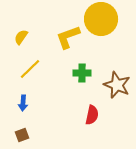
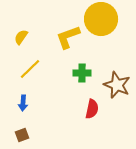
red semicircle: moved 6 px up
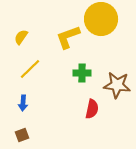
brown star: rotated 16 degrees counterclockwise
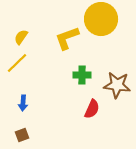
yellow L-shape: moved 1 px left, 1 px down
yellow line: moved 13 px left, 6 px up
green cross: moved 2 px down
red semicircle: rotated 12 degrees clockwise
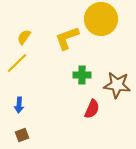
yellow semicircle: moved 3 px right
blue arrow: moved 4 px left, 2 px down
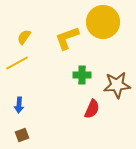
yellow circle: moved 2 px right, 3 px down
yellow line: rotated 15 degrees clockwise
brown star: rotated 12 degrees counterclockwise
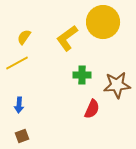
yellow L-shape: rotated 16 degrees counterclockwise
brown square: moved 1 px down
